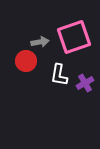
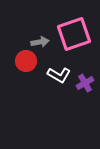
pink square: moved 3 px up
white L-shape: rotated 70 degrees counterclockwise
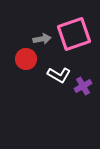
gray arrow: moved 2 px right, 3 px up
red circle: moved 2 px up
purple cross: moved 2 px left, 3 px down
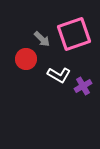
gray arrow: rotated 54 degrees clockwise
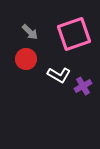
gray arrow: moved 12 px left, 7 px up
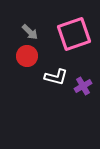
red circle: moved 1 px right, 3 px up
white L-shape: moved 3 px left, 2 px down; rotated 15 degrees counterclockwise
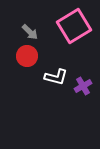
pink square: moved 8 px up; rotated 12 degrees counterclockwise
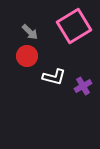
white L-shape: moved 2 px left
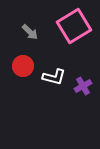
red circle: moved 4 px left, 10 px down
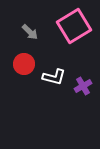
red circle: moved 1 px right, 2 px up
